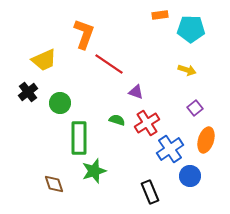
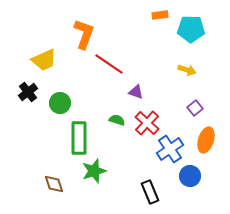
red cross: rotated 15 degrees counterclockwise
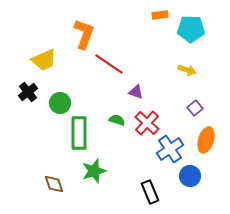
green rectangle: moved 5 px up
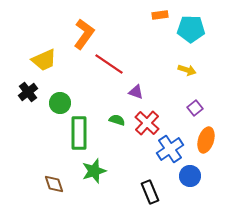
orange L-shape: rotated 16 degrees clockwise
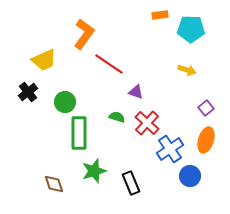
green circle: moved 5 px right, 1 px up
purple square: moved 11 px right
green semicircle: moved 3 px up
black rectangle: moved 19 px left, 9 px up
